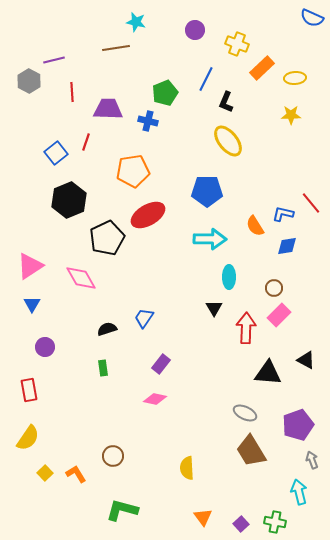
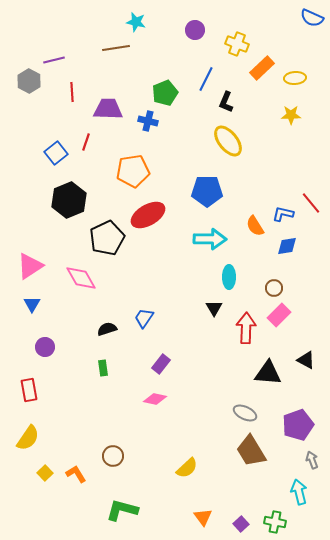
yellow semicircle at (187, 468): rotated 130 degrees counterclockwise
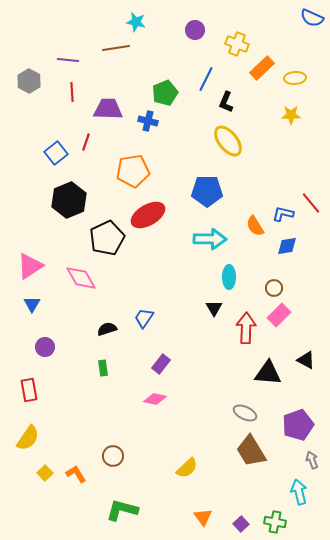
purple line at (54, 60): moved 14 px right; rotated 20 degrees clockwise
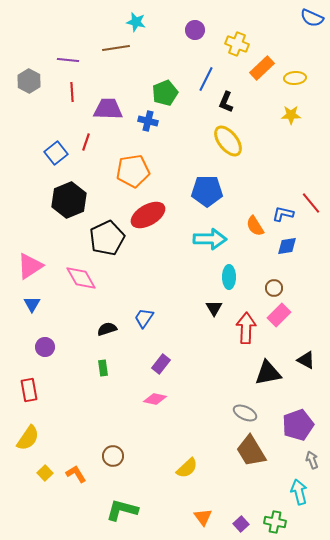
black triangle at (268, 373): rotated 16 degrees counterclockwise
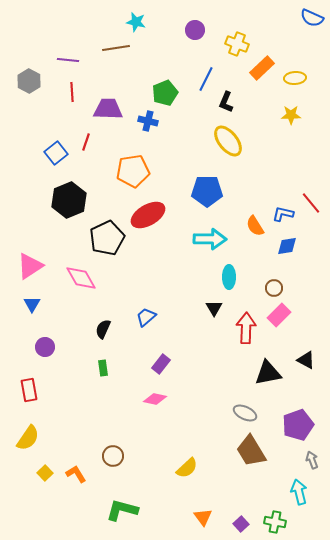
blue trapezoid at (144, 318): moved 2 px right, 1 px up; rotated 15 degrees clockwise
black semicircle at (107, 329): moved 4 px left; rotated 48 degrees counterclockwise
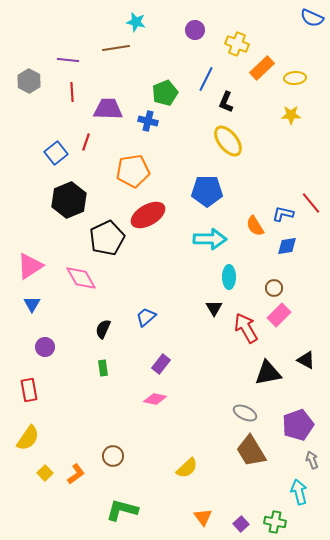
red arrow at (246, 328): rotated 32 degrees counterclockwise
orange L-shape at (76, 474): rotated 85 degrees clockwise
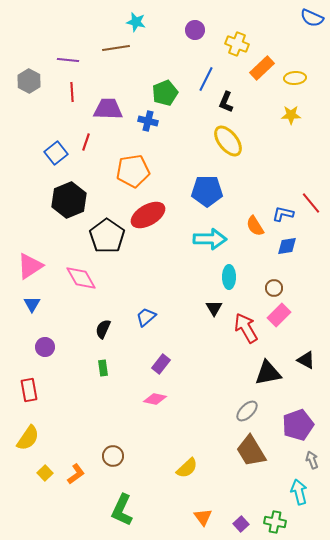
black pentagon at (107, 238): moved 2 px up; rotated 12 degrees counterclockwise
gray ellipse at (245, 413): moved 2 px right, 2 px up; rotated 70 degrees counterclockwise
green L-shape at (122, 510): rotated 80 degrees counterclockwise
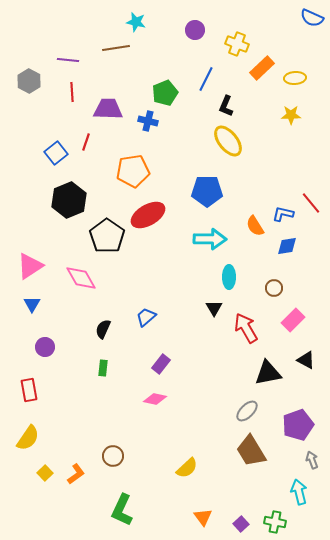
black L-shape at (226, 102): moved 4 px down
pink rectangle at (279, 315): moved 14 px right, 5 px down
green rectangle at (103, 368): rotated 14 degrees clockwise
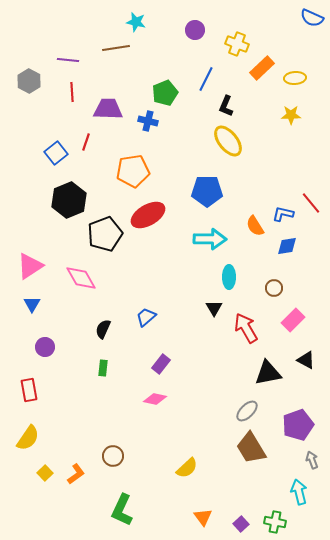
black pentagon at (107, 236): moved 2 px left, 2 px up; rotated 16 degrees clockwise
brown trapezoid at (251, 451): moved 3 px up
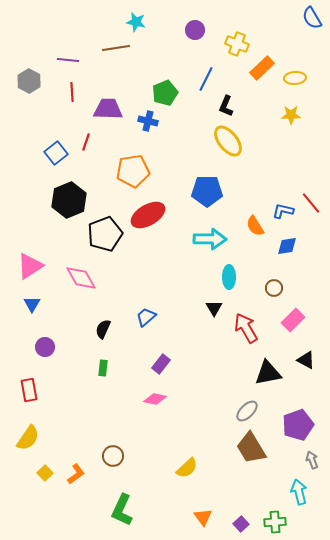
blue semicircle at (312, 18): rotated 35 degrees clockwise
blue L-shape at (283, 214): moved 3 px up
green cross at (275, 522): rotated 15 degrees counterclockwise
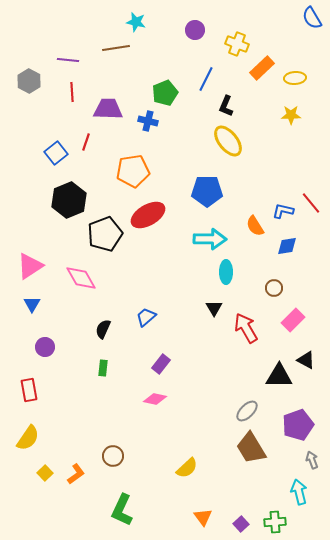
cyan ellipse at (229, 277): moved 3 px left, 5 px up
black triangle at (268, 373): moved 11 px right, 3 px down; rotated 12 degrees clockwise
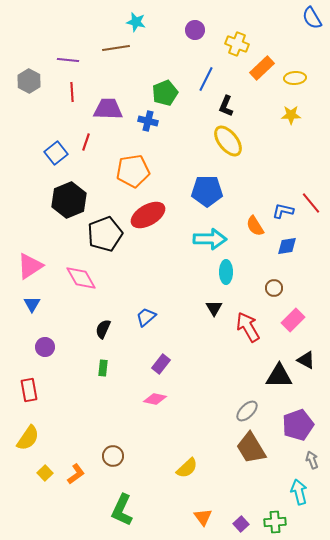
red arrow at (246, 328): moved 2 px right, 1 px up
